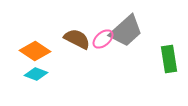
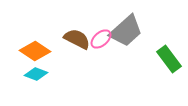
pink ellipse: moved 2 px left
green rectangle: rotated 28 degrees counterclockwise
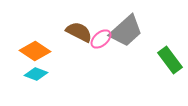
brown semicircle: moved 2 px right, 7 px up
green rectangle: moved 1 px right, 1 px down
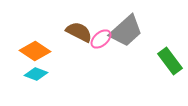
green rectangle: moved 1 px down
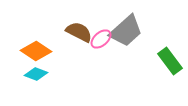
orange diamond: moved 1 px right
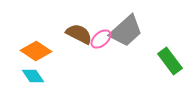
brown semicircle: moved 2 px down
cyan diamond: moved 3 px left, 2 px down; rotated 35 degrees clockwise
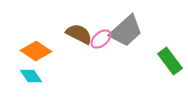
cyan diamond: moved 2 px left
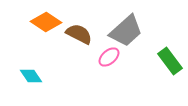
pink ellipse: moved 8 px right, 18 px down
orange diamond: moved 10 px right, 29 px up
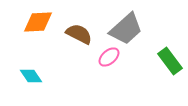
orange diamond: moved 8 px left; rotated 36 degrees counterclockwise
gray trapezoid: moved 2 px up
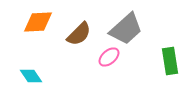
brown semicircle: rotated 108 degrees clockwise
green rectangle: rotated 28 degrees clockwise
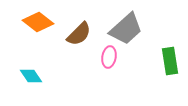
orange diamond: rotated 40 degrees clockwise
pink ellipse: rotated 40 degrees counterclockwise
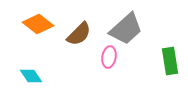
orange diamond: moved 2 px down
